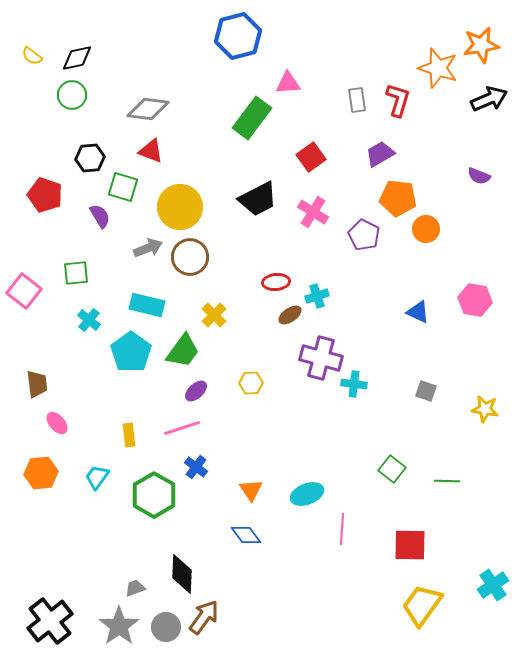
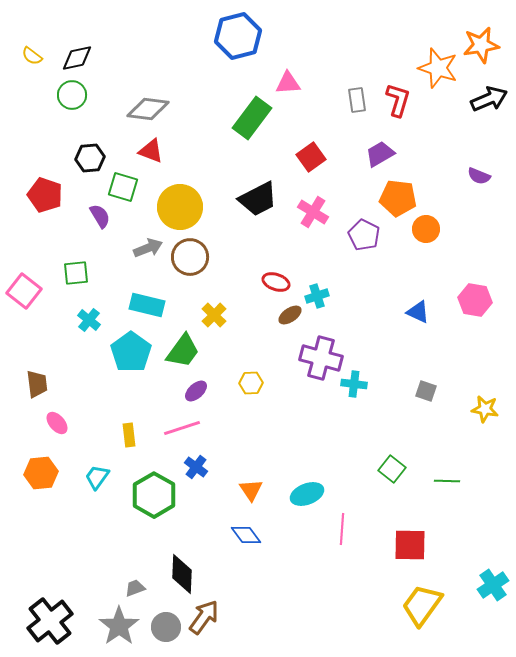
red ellipse at (276, 282): rotated 24 degrees clockwise
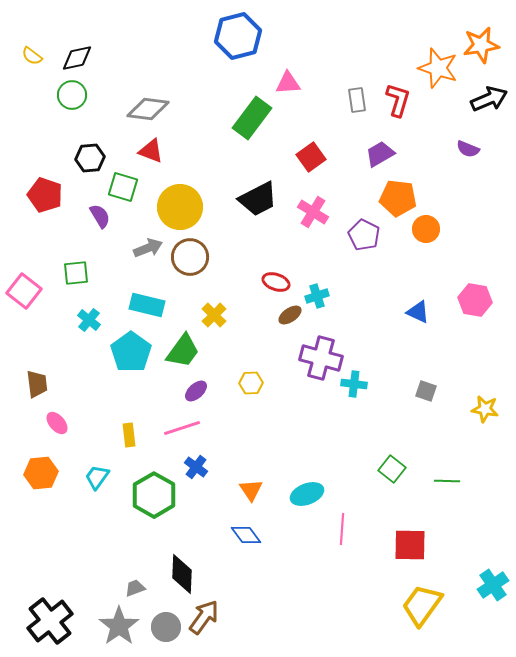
purple semicircle at (479, 176): moved 11 px left, 27 px up
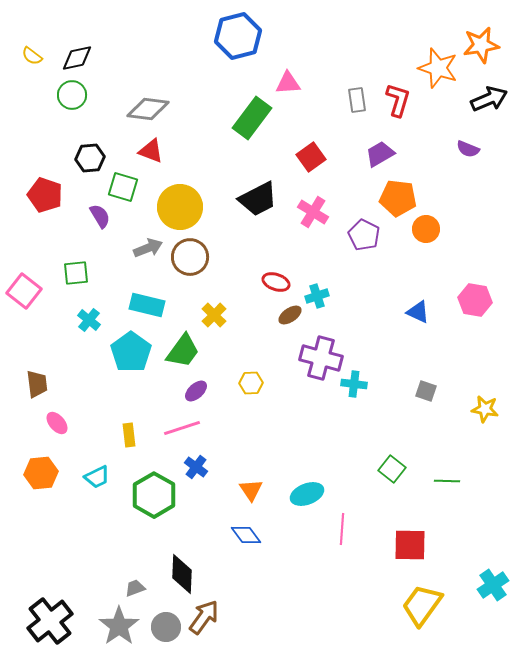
cyan trapezoid at (97, 477): rotated 152 degrees counterclockwise
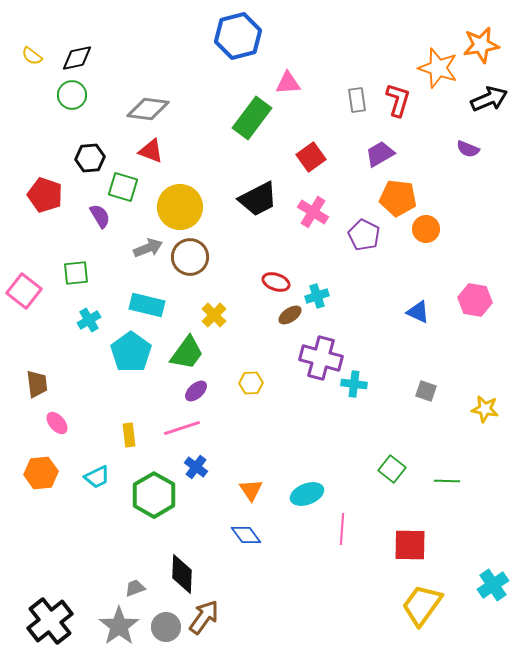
cyan cross at (89, 320): rotated 20 degrees clockwise
green trapezoid at (183, 351): moved 4 px right, 2 px down
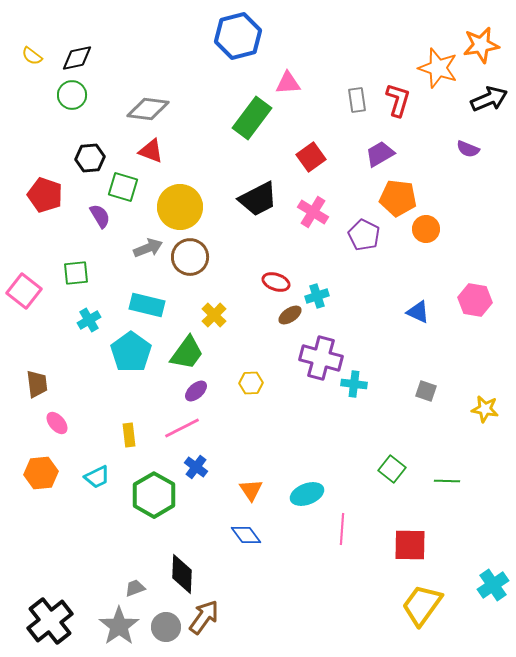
pink line at (182, 428): rotated 9 degrees counterclockwise
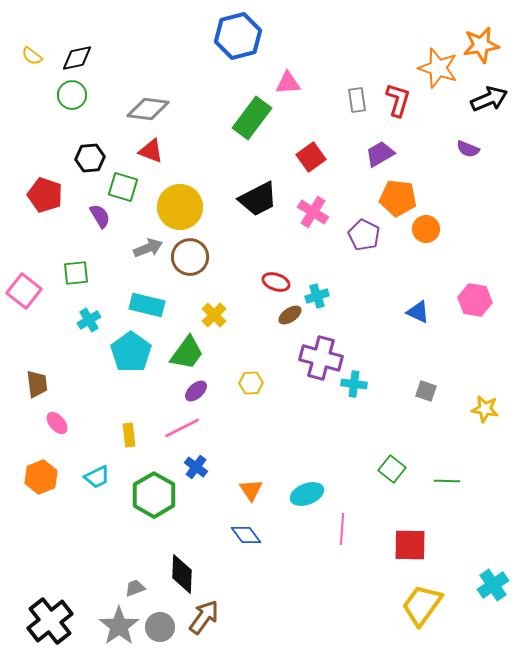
orange hexagon at (41, 473): moved 4 px down; rotated 16 degrees counterclockwise
gray circle at (166, 627): moved 6 px left
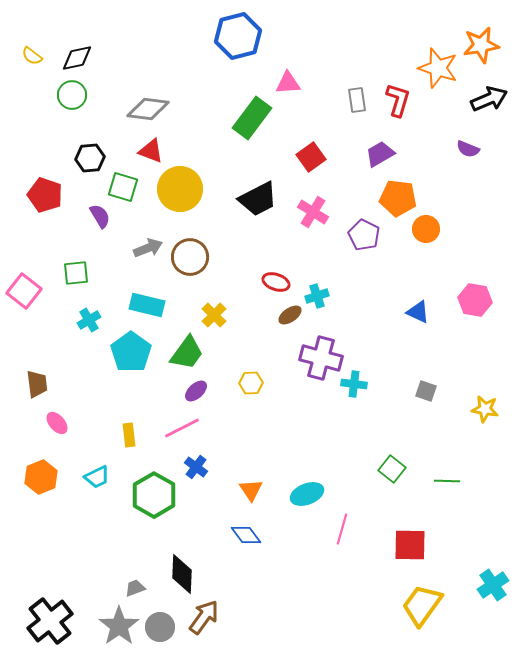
yellow circle at (180, 207): moved 18 px up
pink line at (342, 529): rotated 12 degrees clockwise
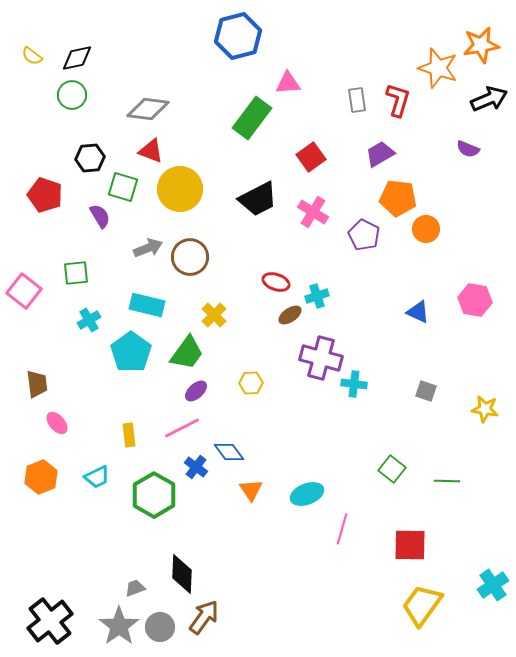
blue diamond at (246, 535): moved 17 px left, 83 px up
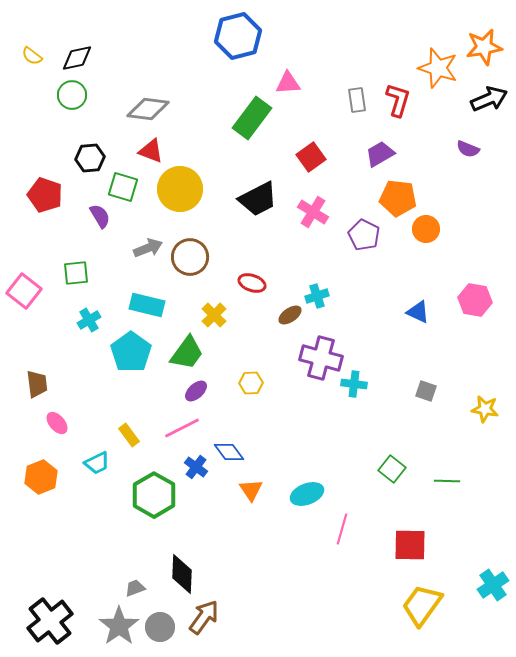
orange star at (481, 45): moved 3 px right, 2 px down
red ellipse at (276, 282): moved 24 px left, 1 px down
yellow rectangle at (129, 435): rotated 30 degrees counterclockwise
cyan trapezoid at (97, 477): moved 14 px up
